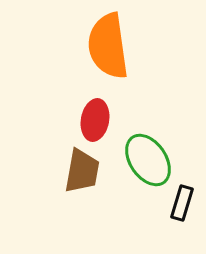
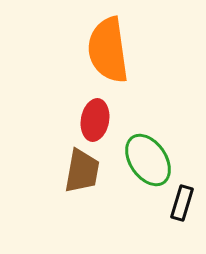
orange semicircle: moved 4 px down
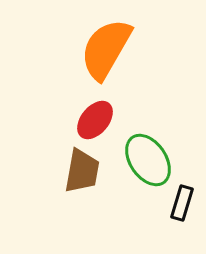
orange semicircle: moved 2 px left, 1 px up; rotated 38 degrees clockwise
red ellipse: rotated 30 degrees clockwise
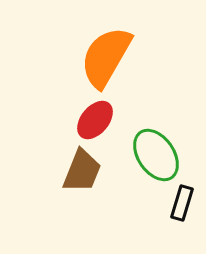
orange semicircle: moved 8 px down
green ellipse: moved 8 px right, 5 px up
brown trapezoid: rotated 12 degrees clockwise
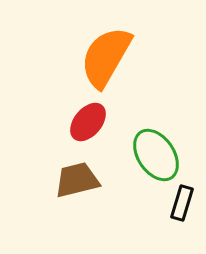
red ellipse: moved 7 px left, 2 px down
brown trapezoid: moved 5 px left, 9 px down; rotated 126 degrees counterclockwise
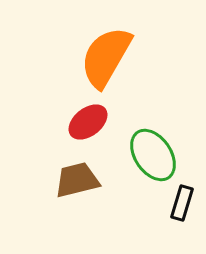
red ellipse: rotated 12 degrees clockwise
green ellipse: moved 3 px left
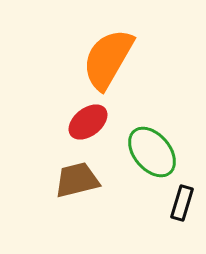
orange semicircle: moved 2 px right, 2 px down
green ellipse: moved 1 px left, 3 px up; rotated 6 degrees counterclockwise
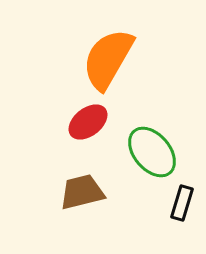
brown trapezoid: moved 5 px right, 12 px down
